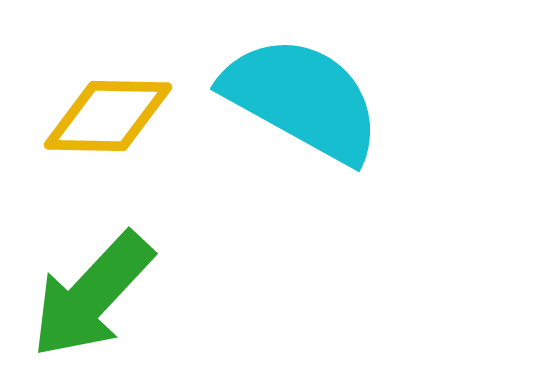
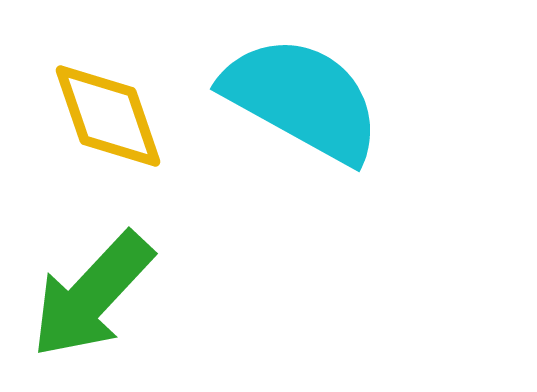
yellow diamond: rotated 70 degrees clockwise
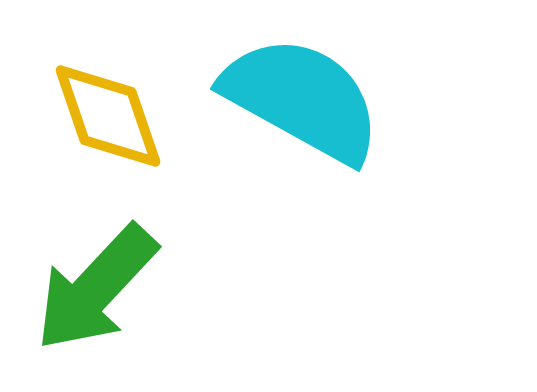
green arrow: moved 4 px right, 7 px up
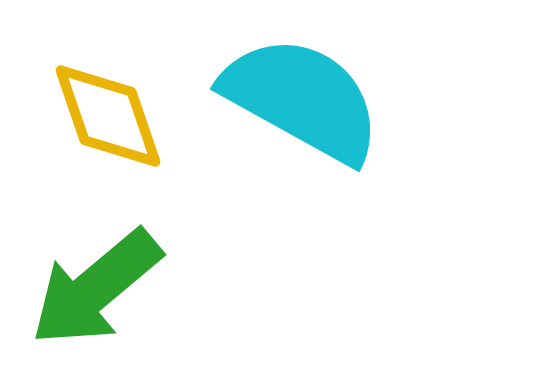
green arrow: rotated 7 degrees clockwise
